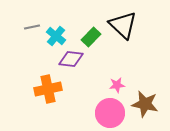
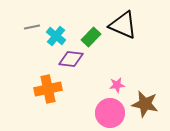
black triangle: rotated 20 degrees counterclockwise
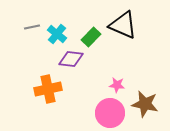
cyan cross: moved 1 px right, 2 px up
pink star: rotated 14 degrees clockwise
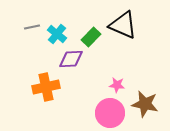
purple diamond: rotated 10 degrees counterclockwise
orange cross: moved 2 px left, 2 px up
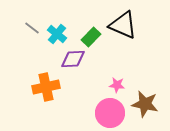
gray line: moved 1 px down; rotated 49 degrees clockwise
purple diamond: moved 2 px right
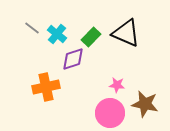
black triangle: moved 3 px right, 8 px down
purple diamond: rotated 15 degrees counterclockwise
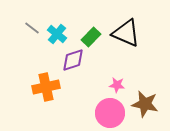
purple diamond: moved 1 px down
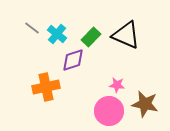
black triangle: moved 2 px down
pink circle: moved 1 px left, 2 px up
